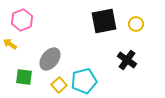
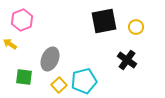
yellow circle: moved 3 px down
gray ellipse: rotated 15 degrees counterclockwise
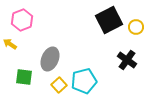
black square: moved 5 px right, 1 px up; rotated 16 degrees counterclockwise
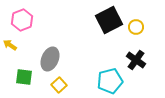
yellow arrow: moved 1 px down
black cross: moved 9 px right
cyan pentagon: moved 26 px right
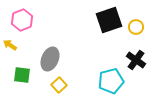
black square: rotated 8 degrees clockwise
green square: moved 2 px left, 2 px up
cyan pentagon: moved 1 px right
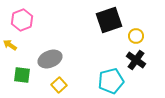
yellow circle: moved 9 px down
gray ellipse: rotated 45 degrees clockwise
